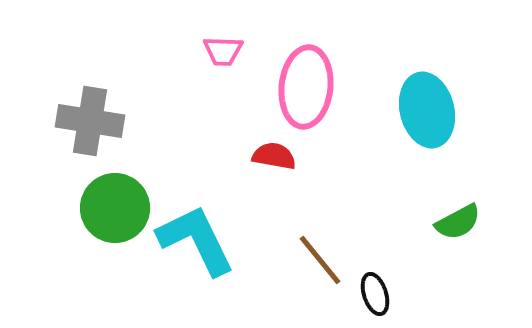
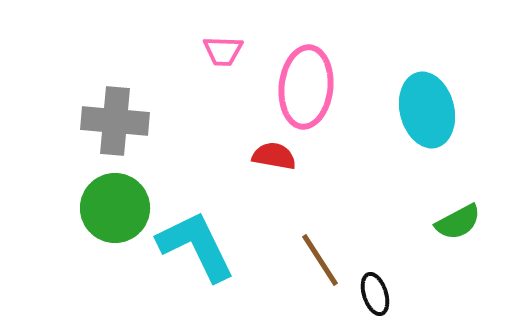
gray cross: moved 25 px right; rotated 4 degrees counterclockwise
cyan L-shape: moved 6 px down
brown line: rotated 6 degrees clockwise
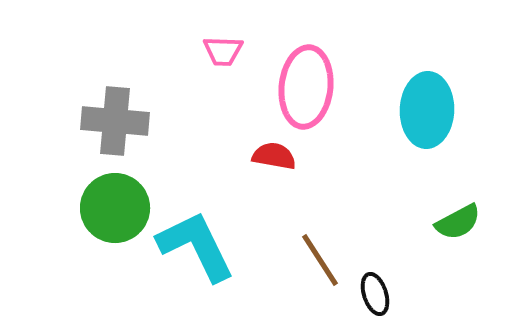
cyan ellipse: rotated 16 degrees clockwise
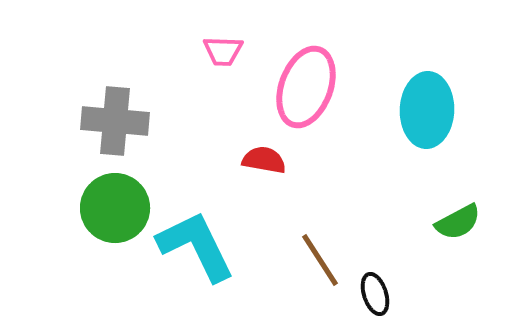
pink ellipse: rotated 14 degrees clockwise
red semicircle: moved 10 px left, 4 px down
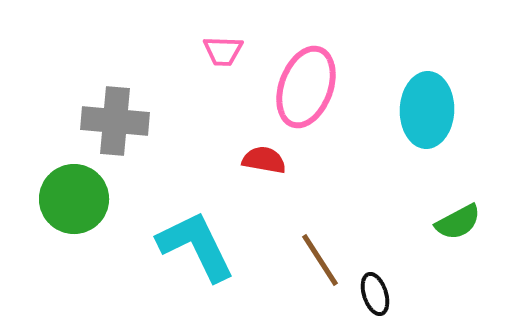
green circle: moved 41 px left, 9 px up
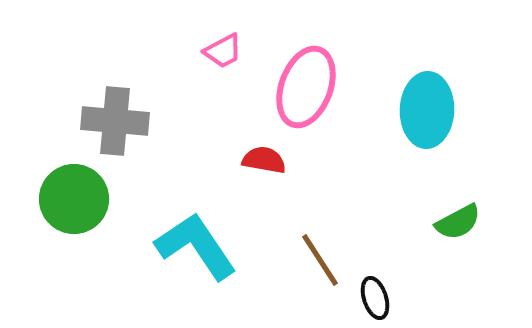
pink trapezoid: rotated 30 degrees counterclockwise
cyan L-shape: rotated 8 degrees counterclockwise
black ellipse: moved 4 px down
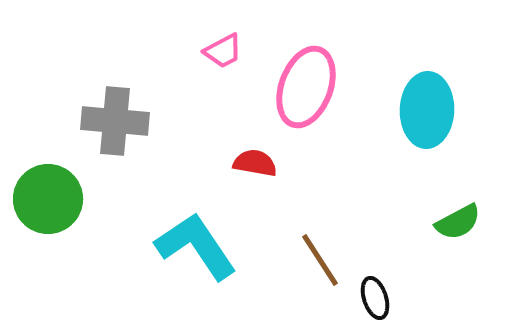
red semicircle: moved 9 px left, 3 px down
green circle: moved 26 px left
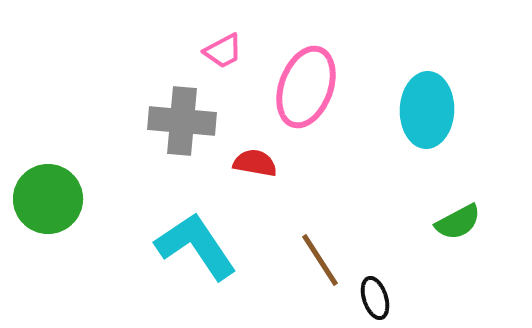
gray cross: moved 67 px right
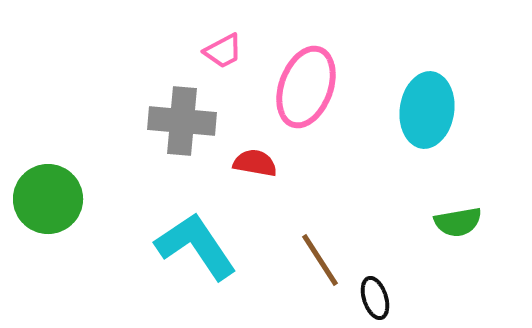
cyan ellipse: rotated 6 degrees clockwise
green semicircle: rotated 18 degrees clockwise
